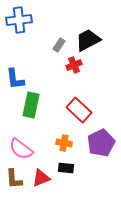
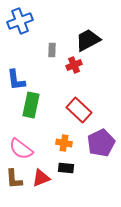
blue cross: moved 1 px right, 1 px down; rotated 15 degrees counterclockwise
gray rectangle: moved 7 px left, 5 px down; rotated 32 degrees counterclockwise
blue L-shape: moved 1 px right, 1 px down
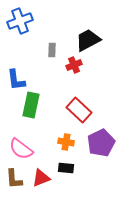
orange cross: moved 2 px right, 1 px up
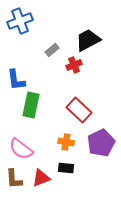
gray rectangle: rotated 48 degrees clockwise
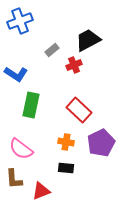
blue L-shape: moved 6 px up; rotated 50 degrees counterclockwise
red triangle: moved 13 px down
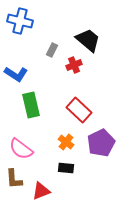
blue cross: rotated 35 degrees clockwise
black trapezoid: rotated 68 degrees clockwise
gray rectangle: rotated 24 degrees counterclockwise
green rectangle: rotated 25 degrees counterclockwise
orange cross: rotated 28 degrees clockwise
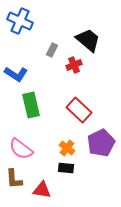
blue cross: rotated 10 degrees clockwise
orange cross: moved 1 px right, 6 px down
red triangle: moved 1 px right, 1 px up; rotated 30 degrees clockwise
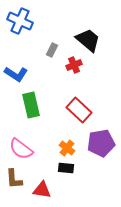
purple pentagon: rotated 16 degrees clockwise
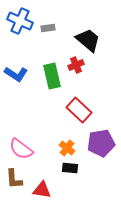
gray rectangle: moved 4 px left, 22 px up; rotated 56 degrees clockwise
red cross: moved 2 px right
green rectangle: moved 21 px right, 29 px up
black rectangle: moved 4 px right
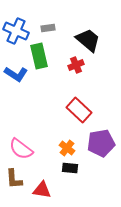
blue cross: moved 4 px left, 10 px down
green rectangle: moved 13 px left, 20 px up
